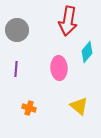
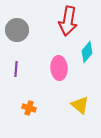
yellow triangle: moved 1 px right, 1 px up
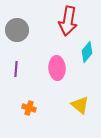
pink ellipse: moved 2 px left
